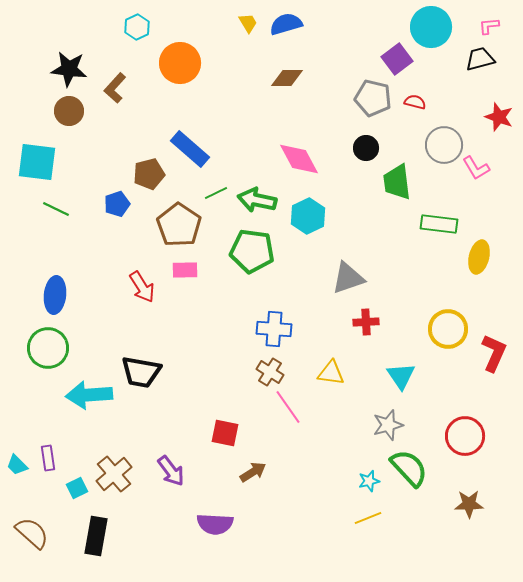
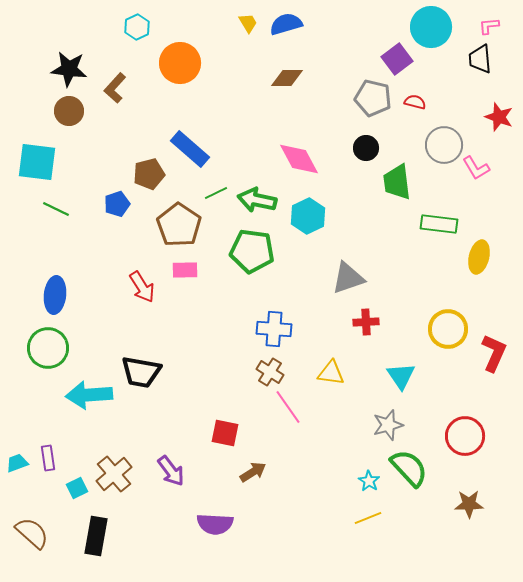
black trapezoid at (480, 59): rotated 80 degrees counterclockwise
cyan trapezoid at (17, 465): moved 2 px up; rotated 115 degrees clockwise
cyan star at (369, 481): rotated 25 degrees counterclockwise
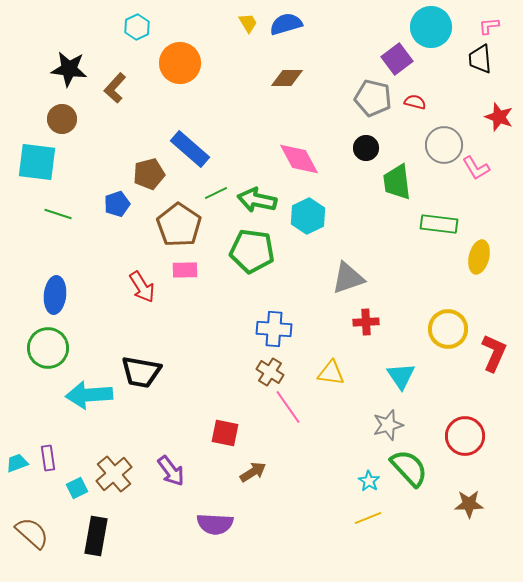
brown circle at (69, 111): moved 7 px left, 8 px down
green line at (56, 209): moved 2 px right, 5 px down; rotated 8 degrees counterclockwise
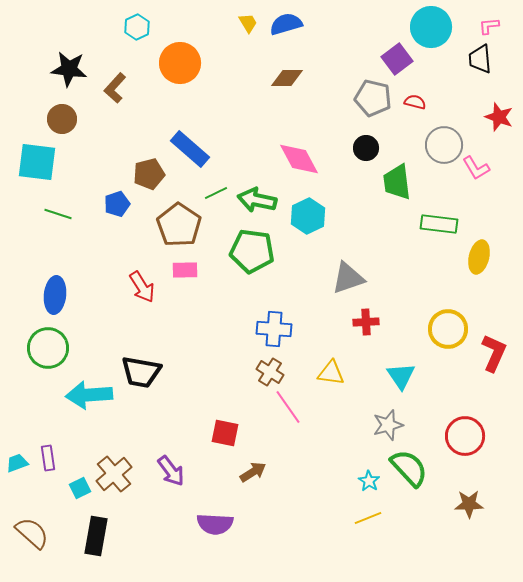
cyan square at (77, 488): moved 3 px right
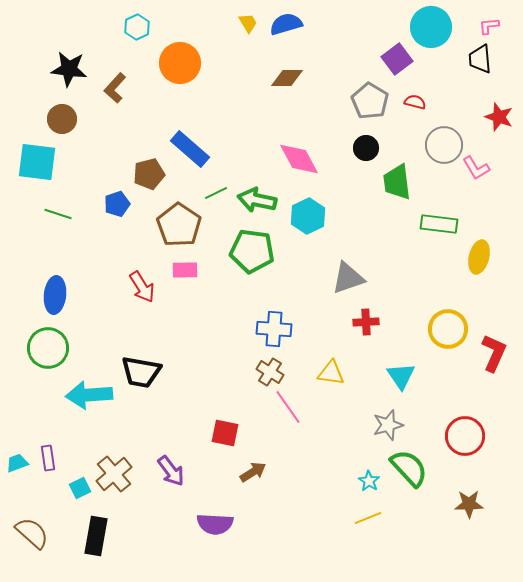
gray pentagon at (373, 98): moved 3 px left, 3 px down; rotated 18 degrees clockwise
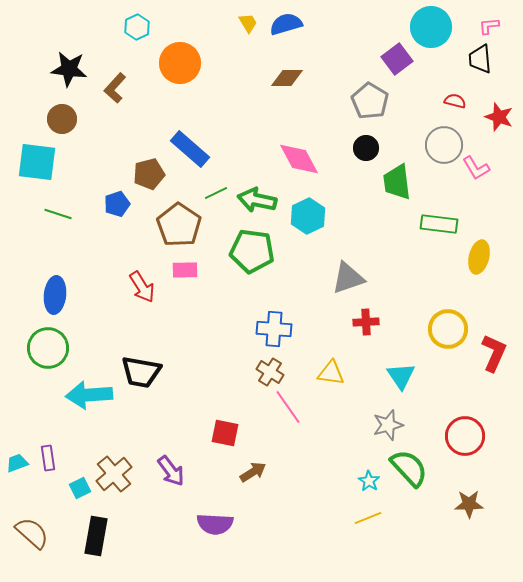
red semicircle at (415, 102): moved 40 px right, 1 px up
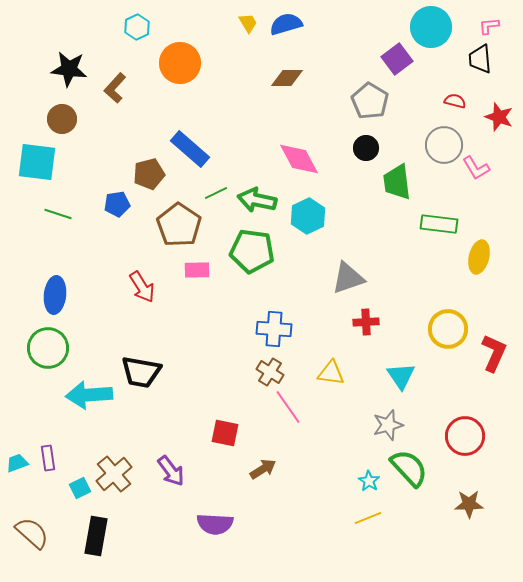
blue pentagon at (117, 204): rotated 10 degrees clockwise
pink rectangle at (185, 270): moved 12 px right
brown arrow at (253, 472): moved 10 px right, 3 px up
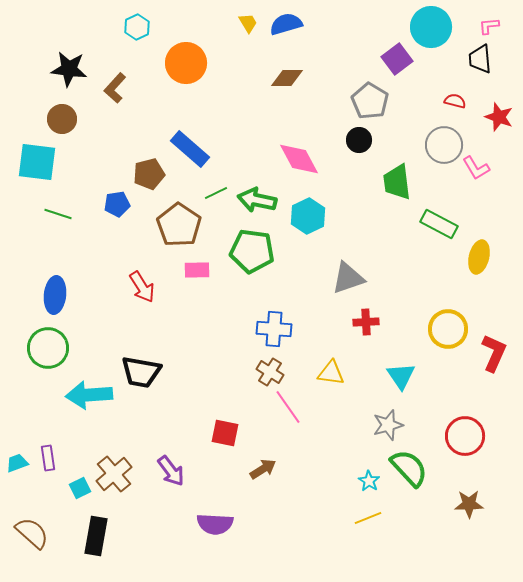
orange circle at (180, 63): moved 6 px right
black circle at (366, 148): moved 7 px left, 8 px up
green rectangle at (439, 224): rotated 21 degrees clockwise
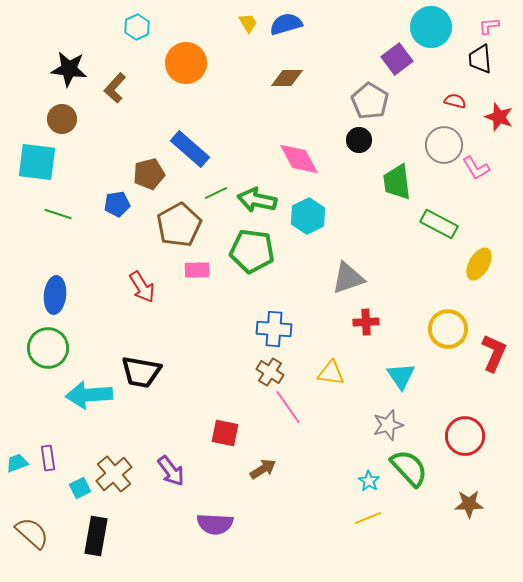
brown pentagon at (179, 225): rotated 9 degrees clockwise
yellow ellipse at (479, 257): moved 7 px down; rotated 16 degrees clockwise
